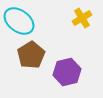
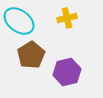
yellow cross: moved 15 px left; rotated 18 degrees clockwise
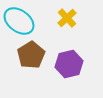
yellow cross: rotated 30 degrees counterclockwise
purple hexagon: moved 2 px right, 8 px up
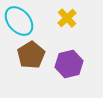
cyan ellipse: rotated 12 degrees clockwise
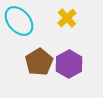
brown pentagon: moved 8 px right, 7 px down
purple hexagon: rotated 16 degrees counterclockwise
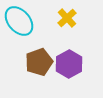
brown pentagon: rotated 12 degrees clockwise
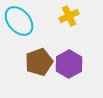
yellow cross: moved 2 px right, 2 px up; rotated 18 degrees clockwise
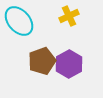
brown pentagon: moved 3 px right, 1 px up
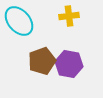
yellow cross: rotated 18 degrees clockwise
purple hexagon: rotated 20 degrees counterclockwise
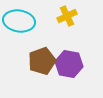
yellow cross: moved 2 px left; rotated 18 degrees counterclockwise
cyan ellipse: rotated 40 degrees counterclockwise
